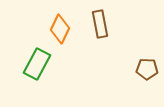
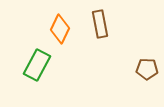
green rectangle: moved 1 px down
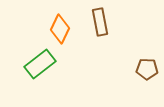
brown rectangle: moved 2 px up
green rectangle: moved 3 px right, 1 px up; rotated 24 degrees clockwise
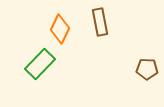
green rectangle: rotated 8 degrees counterclockwise
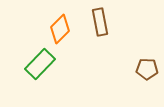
orange diamond: rotated 20 degrees clockwise
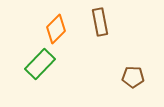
orange diamond: moved 4 px left
brown pentagon: moved 14 px left, 8 px down
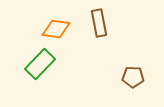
brown rectangle: moved 1 px left, 1 px down
orange diamond: rotated 52 degrees clockwise
